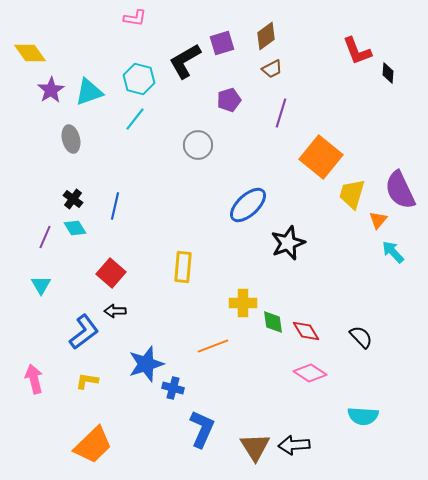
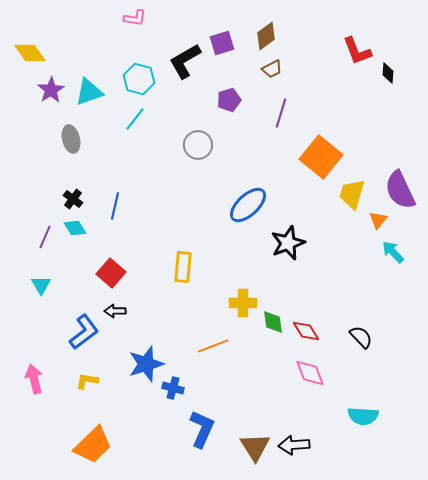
pink diamond at (310, 373): rotated 36 degrees clockwise
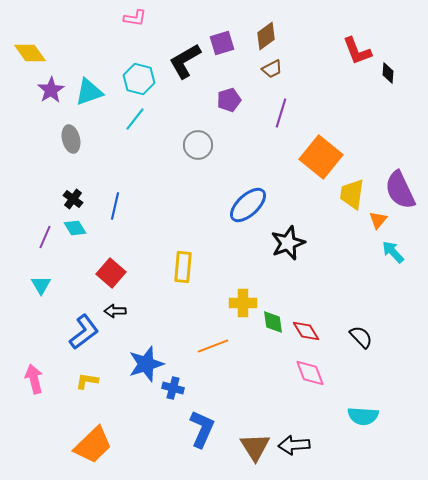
yellow trapezoid at (352, 194): rotated 8 degrees counterclockwise
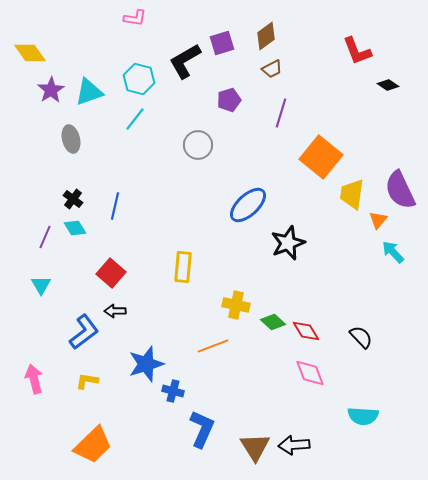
black diamond at (388, 73): moved 12 px down; rotated 60 degrees counterclockwise
yellow cross at (243, 303): moved 7 px left, 2 px down; rotated 12 degrees clockwise
green diamond at (273, 322): rotated 40 degrees counterclockwise
blue cross at (173, 388): moved 3 px down
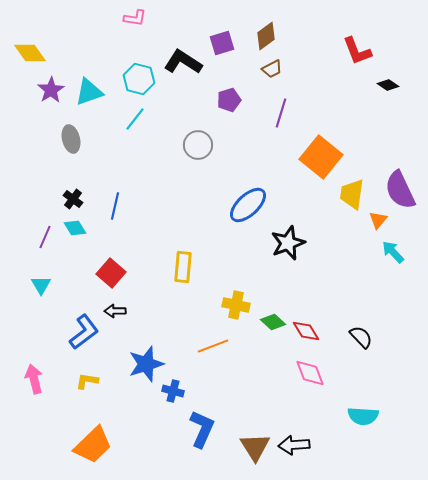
black L-shape at (185, 61): moved 2 px left, 1 px down; rotated 63 degrees clockwise
